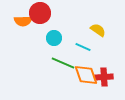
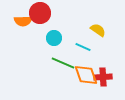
red cross: moved 1 px left
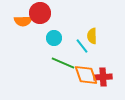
yellow semicircle: moved 6 px left, 6 px down; rotated 126 degrees counterclockwise
cyan line: moved 1 px left, 1 px up; rotated 28 degrees clockwise
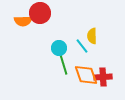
cyan circle: moved 5 px right, 10 px down
green line: rotated 50 degrees clockwise
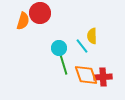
orange semicircle: rotated 72 degrees counterclockwise
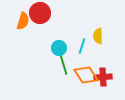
yellow semicircle: moved 6 px right
cyan line: rotated 56 degrees clockwise
orange diamond: rotated 15 degrees counterclockwise
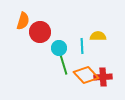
red circle: moved 19 px down
yellow semicircle: rotated 91 degrees clockwise
cyan line: rotated 21 degrees counterclockwise
orange diamond: rotated 10 degrees counterclockwise
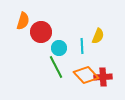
red circle: moved 1 px right
yellow semicircle: rotated 112 degrees clockwise
green line: moved 7 px left, 4 px down; rotated 10 degrees counterclockwise
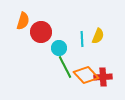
cyan line: moved 7 px up
green line: moved 9 px right
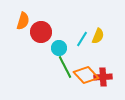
cyan line: rotated 35 degrees clockwise
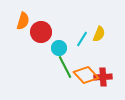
yellow semicircle: moved 1 px right, 2 px up
